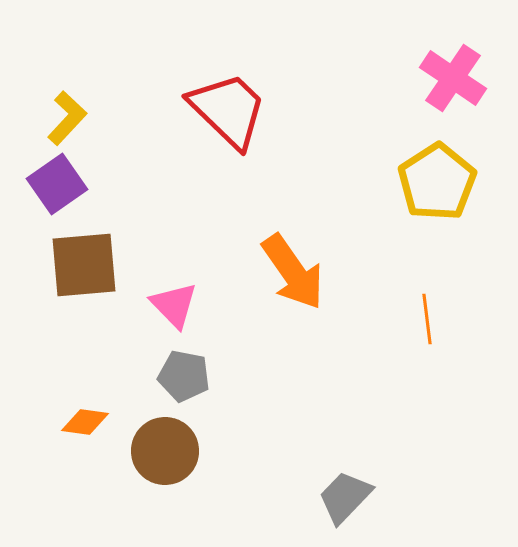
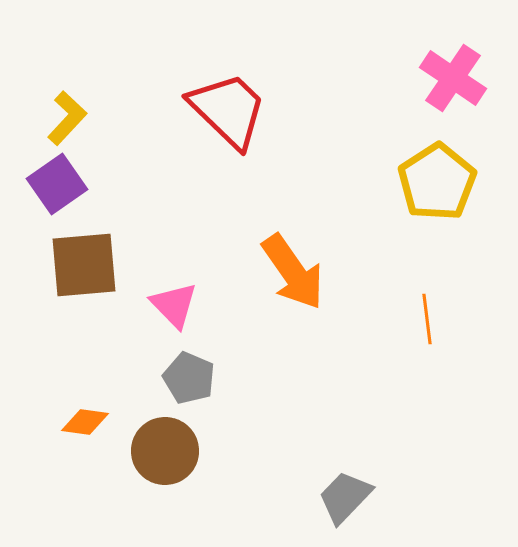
gray pentagon: moved 5 px right, 2 px down; rotated 12 degrees clockwise
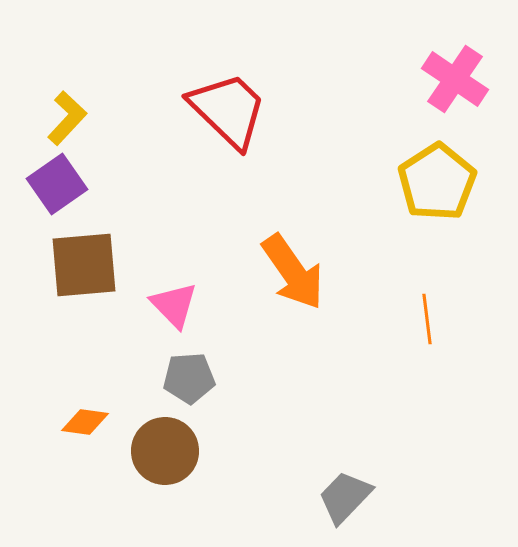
pink cross: moved 2 px right, 1 px down
gray pentagon: rotated 27 degrees counterclockwise
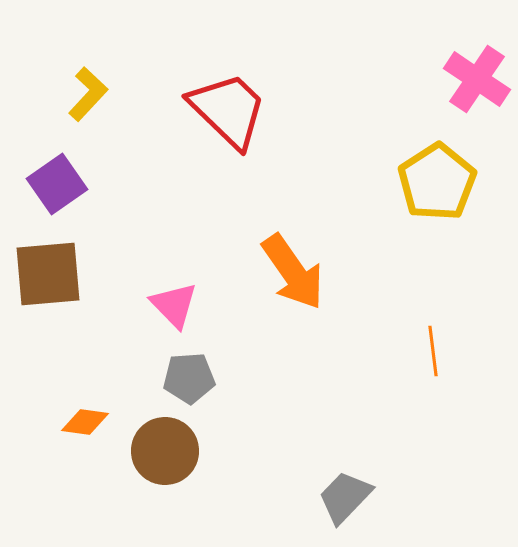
pink cross: moved 22 px right
yellow L-shape: moved 21 px right, 24 px up
brown square: moved 36 px left, 9 px down
orange line: moved 6 px right, 32 px down
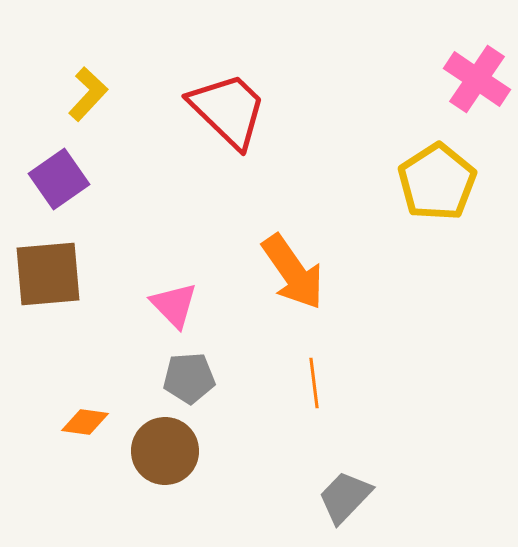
purple square: moved 2 px right, 5 px up
orange line: moved 119 px left, 32 px down
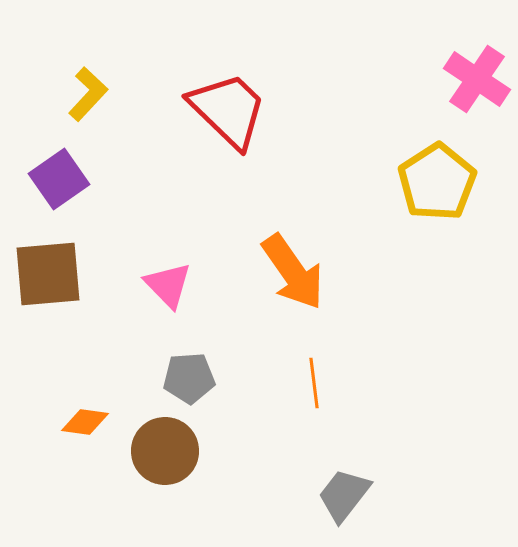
pink triangle: moved 6 px left, 20 px up
gray trapezoid: moved 1 px left, 2 px up; rotated 6 degrees counterclockwise
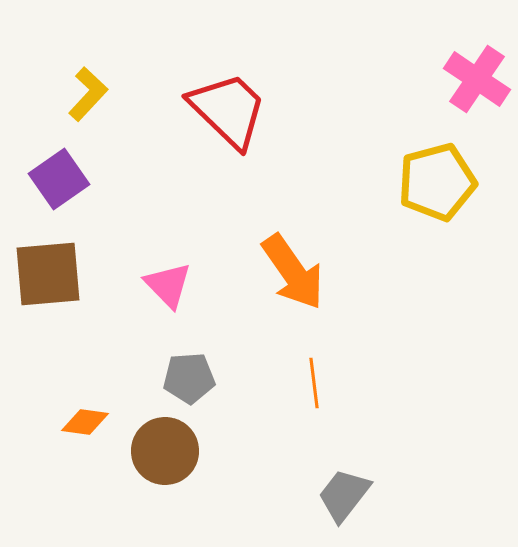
yellow pentagon: rotated 18 degrees clockwise
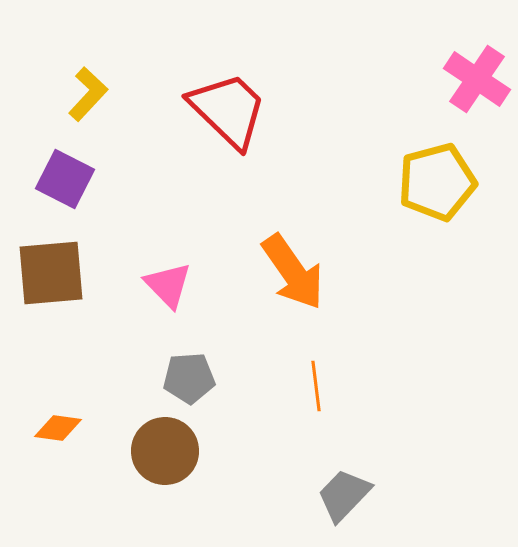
purple square: moved 6 px right; rotated 28 degrees counterclockwise
brown square: moved 3 px right, 1 px up
orange line: moved 2 px right, 3 px down
orange diamond: moved 27 px left, 6 px down
gray trapezoid: rotated 6 degrees clockwise
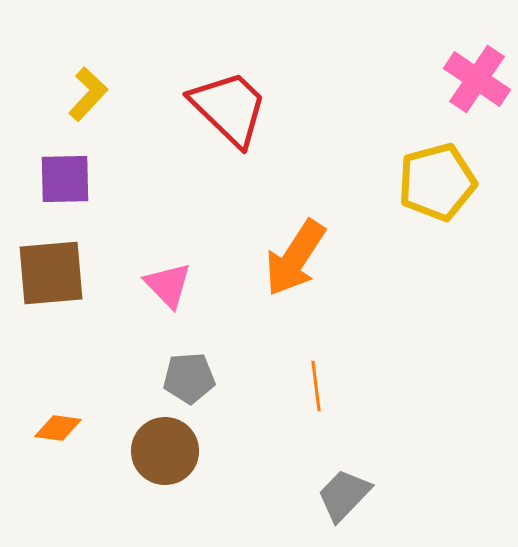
red trapezoid: moved 1 px right, 2 px up
purple square: rotated 28 degrees counterclockwise
orange arrow: moved 2 px right, 14 px up; rotated 68 degrees clockwise
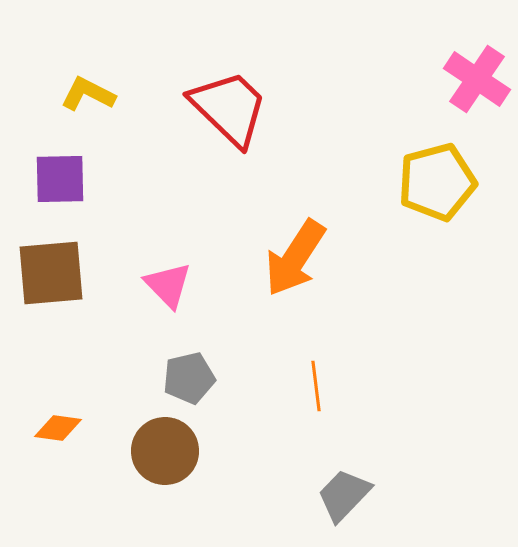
yellow L-shape: rotated 106 degrees counterclockwise
purple square: moved 5 px left
gray pentagon: rotated 9 degrees counterclockwise
